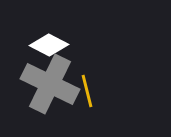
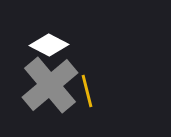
gray cross: moved 1 px down; rotated 24 degrees clockwise
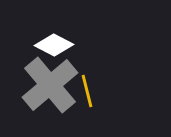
white diamond: moved 5 px right
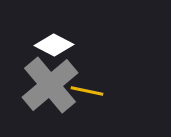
yellow line: rotated 64 degrees counterclockwise
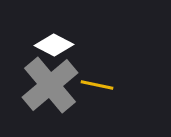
yellow line: moved 10 px right, 6 px up
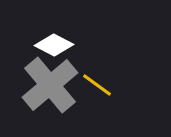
yellow line: rotated 24 degrees clockwise
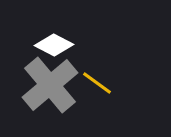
yellow line: moved 2 px up
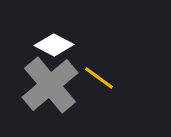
yellow line: moved 2 px right, 5 px up
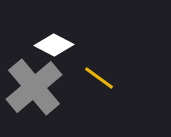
gray cross: moved 16 px left, 2 px down
